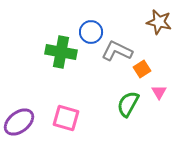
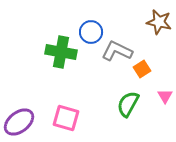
pink triangle: moved 6 px right, 4 px down
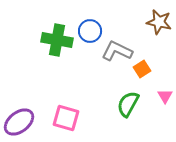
blue circle: moved 1 px left, 1 px up
green cross: moved 4 px left, 12 px up
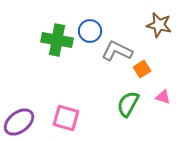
brown star: moved 3 px down
pink triangle: moved 2 px left, 1 px down; rotated 42 degrees counterclockwise
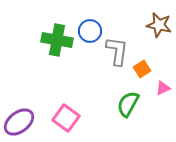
gray L-shape: rotated 72 degrees clockwise
pink triangle: moved 9 px up; rotated 42 degrees counterclockwise
pink square: rotated 20 degrees clockwise
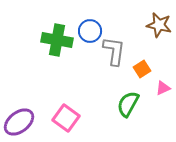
gray L-shape: moved 3 px left
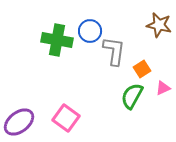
green semicircle: moved 4 px right, 8 px up
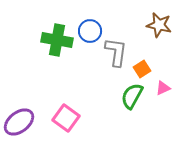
gray L-shape: moved 2 px right, 1 px down
